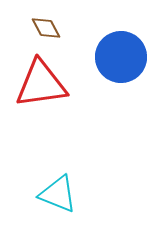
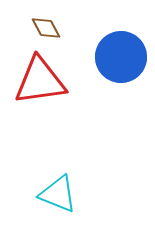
red triangle: moved 1 px left, 3 px up
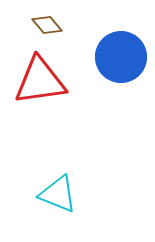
brown diamond: moved 1 px right, 3 px up; rotated 12 degrees counterclockwise
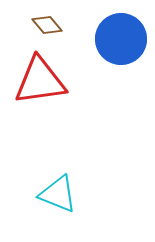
blue circle: moved 18 px up
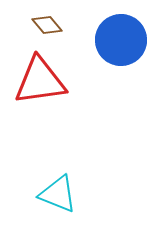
blue circle: moved 1 px down
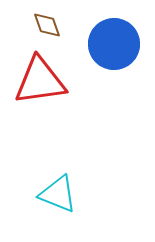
brown diamond: rotated 20 degrees clockwise
blue circle: moved 7 px left, 4 px down
